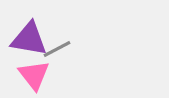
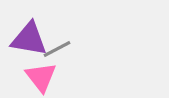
pink triangle: moved 7 px right, 2 px down
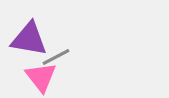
gray line: moved 1 px left, 8 px down
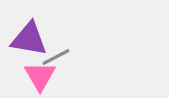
pink triangle: moved 1 px left, 1 px up; rotated 8 degrees clockwise
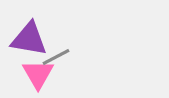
pink triangle: moved 2 px left, 2 px up
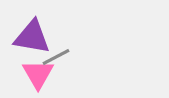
purple triangle: moved 3 px right, 2 px up
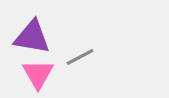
gray line: moved 24 px right
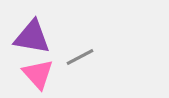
pink triangle: rotated 12 degrees counterclockwise
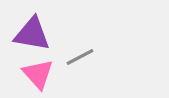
purple triangle: moved 3 px up
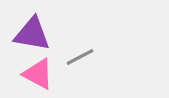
pink triangle: rotated 20 degrees counterclockwise
